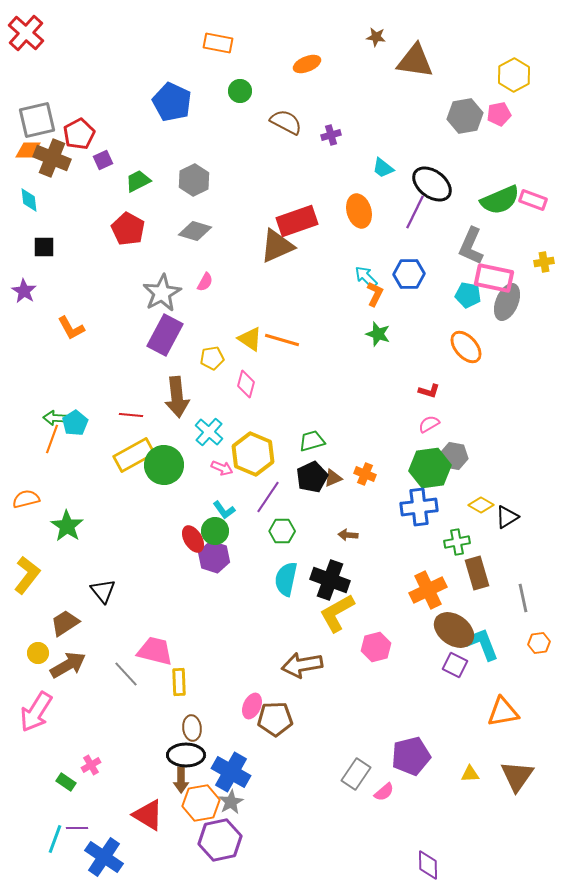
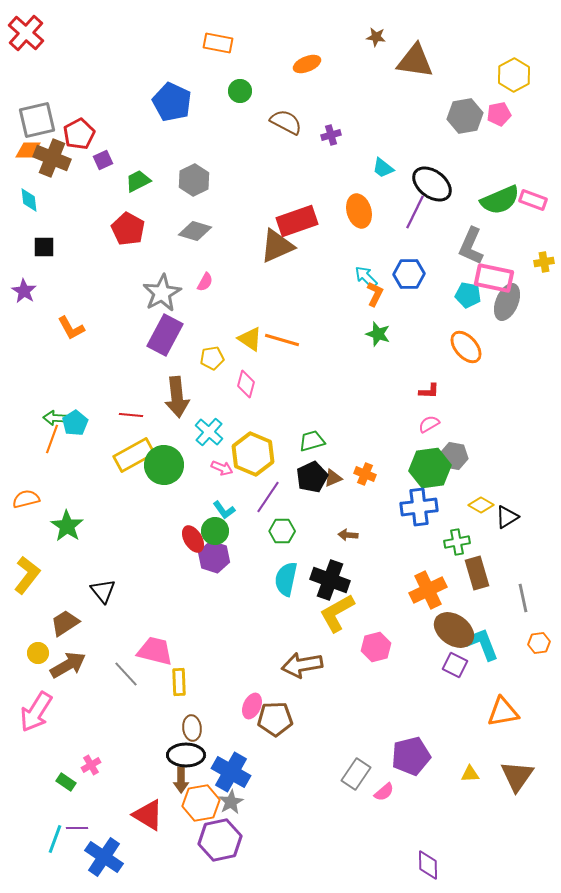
red L-shape at (429, 391): rotated 15 degrees counterclockwise
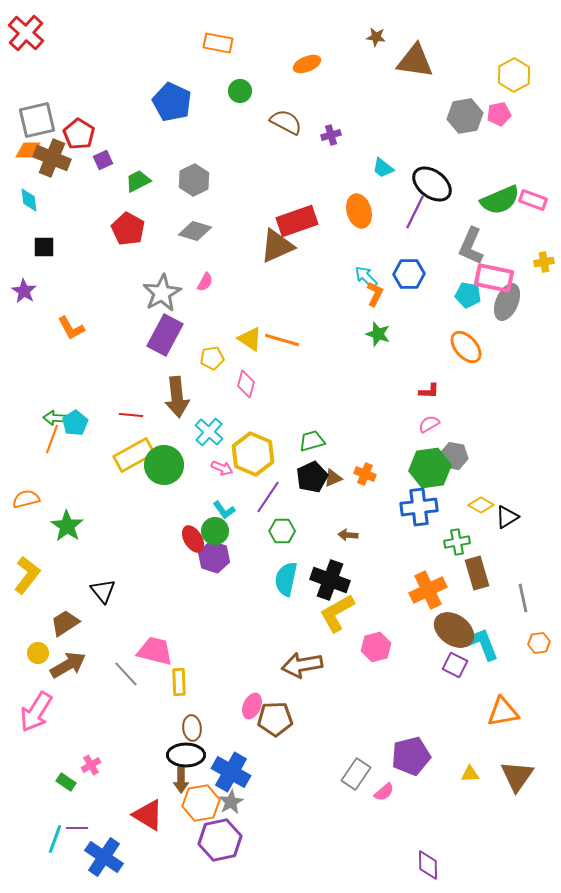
red pentagon at (79, 134): rotated 12 degrees counterclockwise
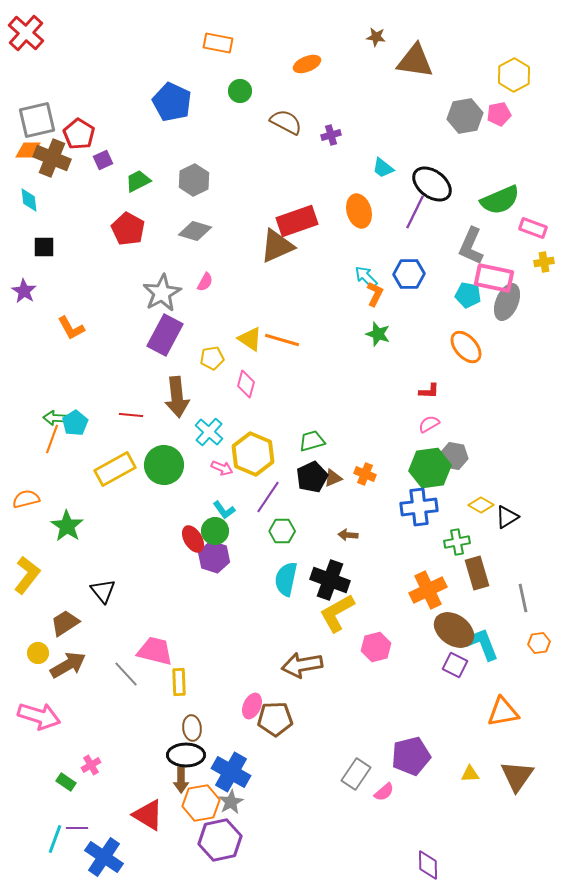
pink rectangle at (533, 200): moved 28 px down
yellow rectangle at (134, 455): moved 19 px left, 14 px down
pink arrow at (36, 712): moved 3 px right, 4 px down; rotated 105 degrees counterclockwise
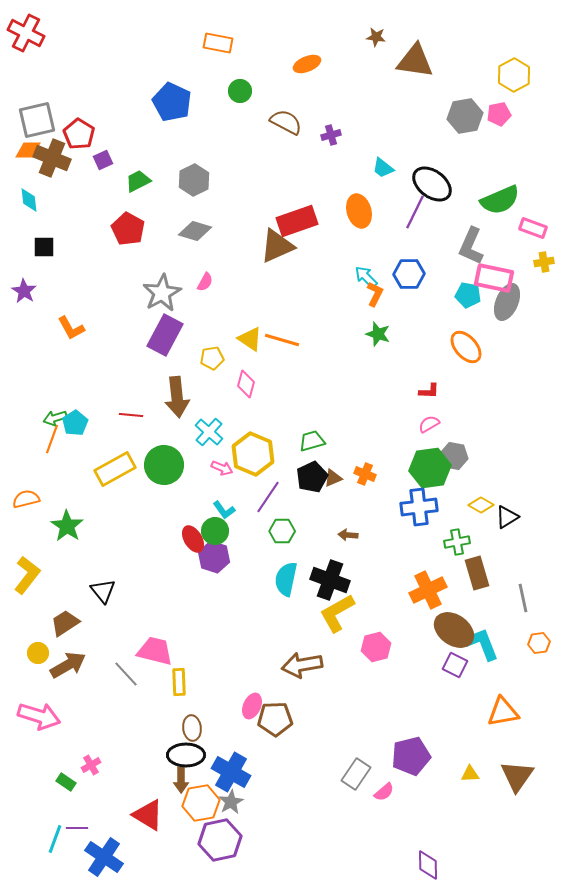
red cross at (26, 33): rotated 15 degrees counterclockwise
green arrow at (55, 418): rotated 20 degrees counterclockwise
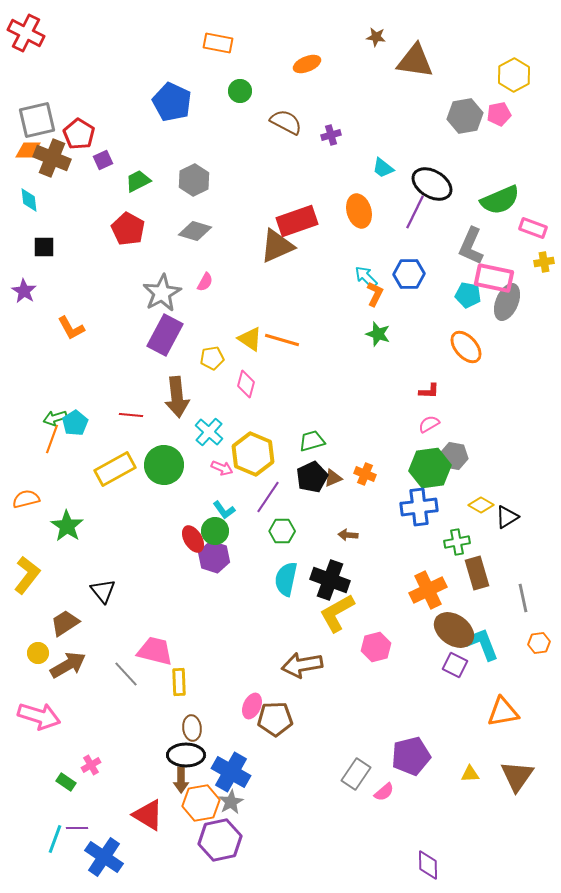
black ellipse at (432, 184): rotated 6 degrees counterclockwise
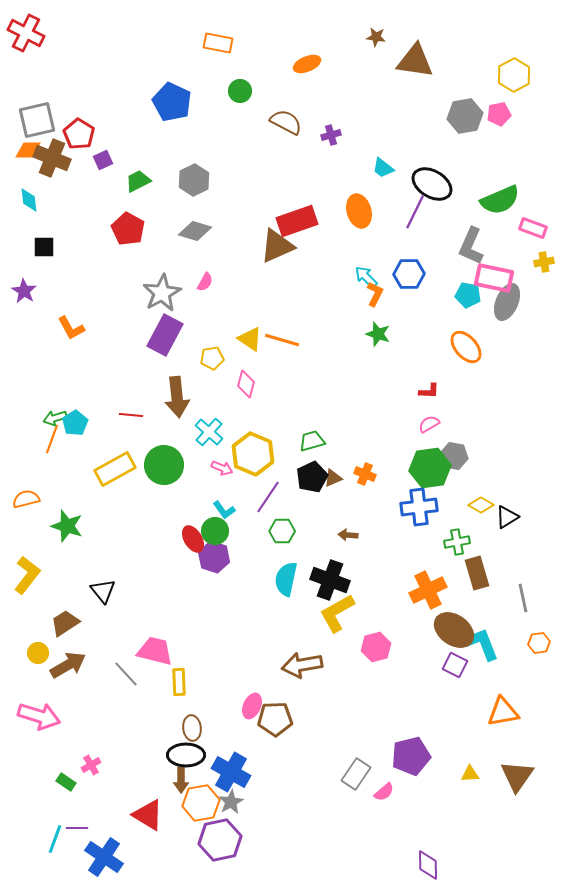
green star at (67, 526): rotated 16 degrees counterclockwise
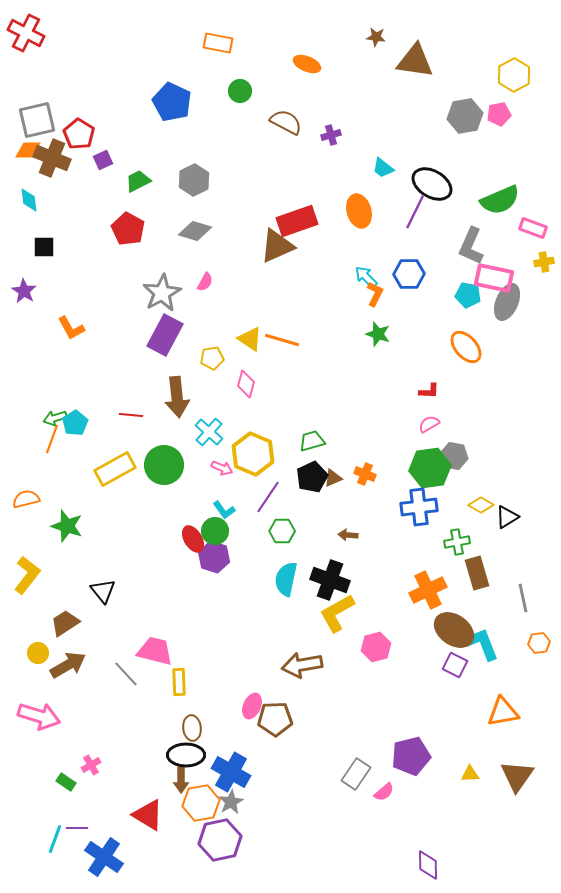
orange ellipse at (307, 64): rotated 44 degrees clockwise
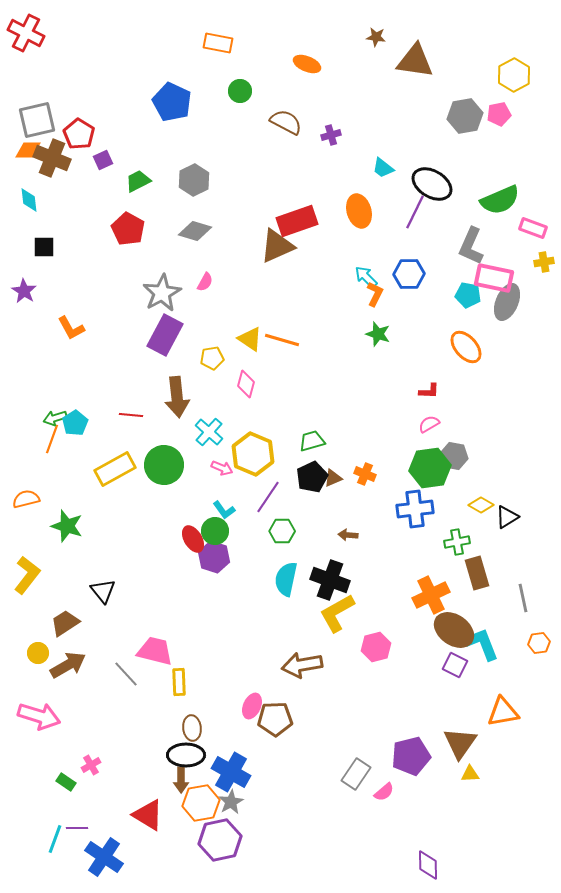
blue cross at (419, 507): moved 4 px left, 2 px down
orange cross at (428, 590): moved 3 px right, 5 px down
brown triangle at (517, 776): moved 57 px left, 33 px up
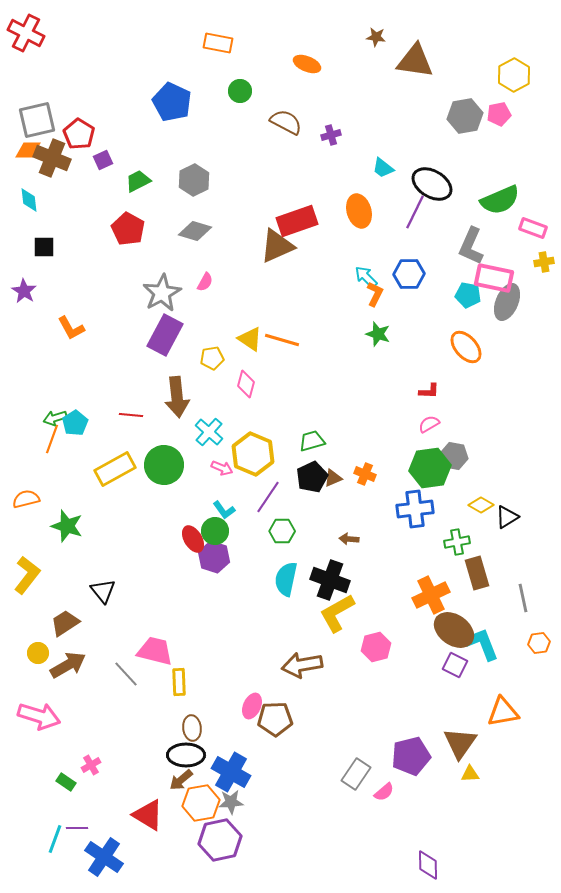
brown arrow at (348, 535): moved 1 px right, 4 px down
brown arrow at (181, 780): rotated 50 degrees clockwise
gray star at (231, 802): rotated 25 degrees clockwise
